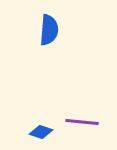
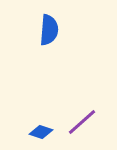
purple line: rotated 48 degrees counterclockwise
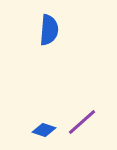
blue diamond: moved 3 px right, 2 px up
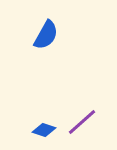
blue semicircle: moved 3 px left, 5 px down; rotated 24 degrees clockwise
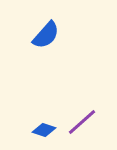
blue semicircle: rotated 12 degrees clockwise
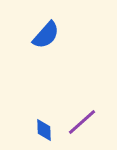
blue diamond: rotated 70 degrees clockwise
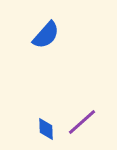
blue diamond: moved 2 px right, 1 px up
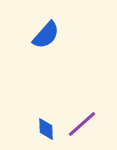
purple line: moved 2 px down
